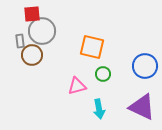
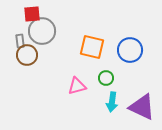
brown circle: moved 5 px left
blue circle: moved 15 px left, 16 px up
green circle: moved 3 px right, 4 px down
cyan arrow: moved 13 px right, 7 px up; rotated 18 degrees clockwise
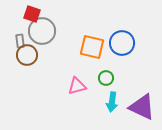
red square: rotated 24 degrees clockwise
blue circle: moved 8 px left, 7 px up
